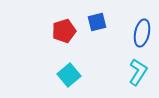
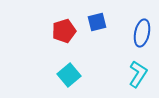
cyan L-shape: moved 2 px down
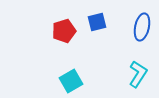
blue ellipse: moved 6 px up
cyan square: moved 2 px right, 6 px down; rotated 10 degrees clockwise
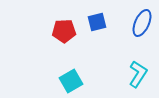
blue ellipse: moved 4 px up; rotated 12 degrees clockwise
red pentagon: rotated 15 degrees clockwise
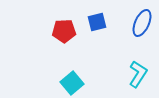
cyan square: moved 1 px right, 2 px down; rotated 10 degrees counterclockwise
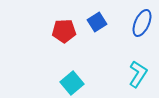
blue square: rotated 18 degrees counterclockwise
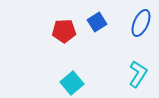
blue ellipse: moved 1 px left
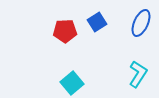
red pentagon: moved 1 px right
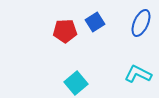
blue square: moved 2 px left
cyan L-shape: rotated 96 degrees counterclockwise
cyan square: moved 4 px right
